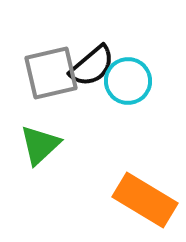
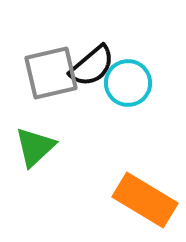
cyan circle: moved 2 px down
green triangle: moved 5 px left, 2 px down
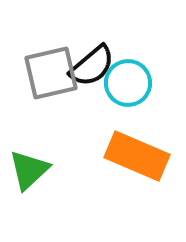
green triangle: moved 6 px left, 23 px down
orange rectangle: moved 8 px left, 44 px up; rotated 8 degrees counterclockwise
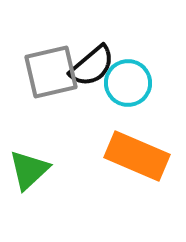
gray square: moved 1 px up
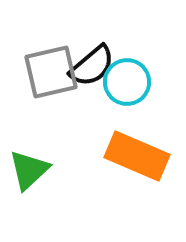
cyan circle: moved 1 px left, 1 px up
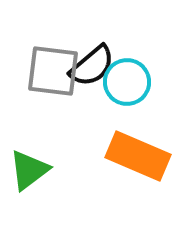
gray square: moved 2 px right, 1 px up; rotated 20 degrees clockwise
orange rectangle: moved 1 px right
green triangle: rotated 6 degrees clockwise
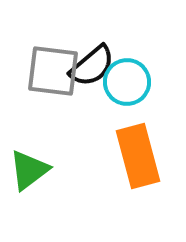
orange rectangle: rotated 52 degrees clockwise
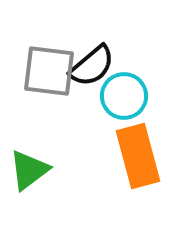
gray square: moved 4 px left
cyan circle: moved 3 px left, 14 px down
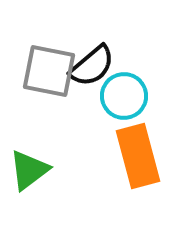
gray square: rotated 4 degrees clockwise
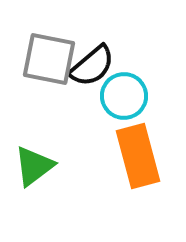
gray square: moved 12 px up
green triangle: moved 5 px right, 4 px up
